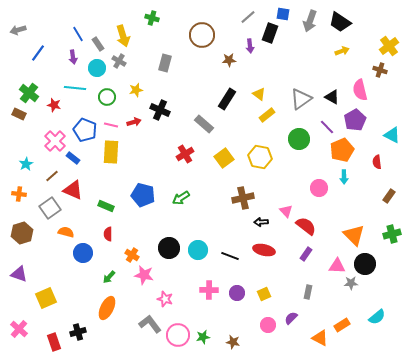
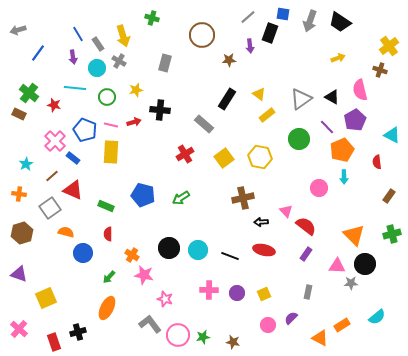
yellow arrow at (342, 51): moved 4 px left, 7 px down
black cross at (160, 110): rotated 18 degrees counterclockwise
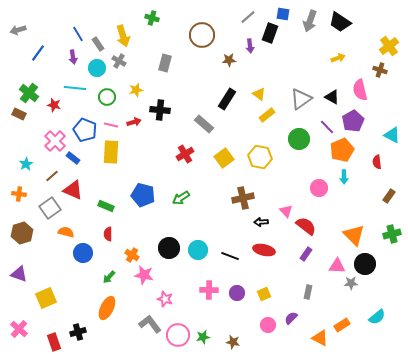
purple pentagon at (355, 120): moved 2 px left, 1 px down
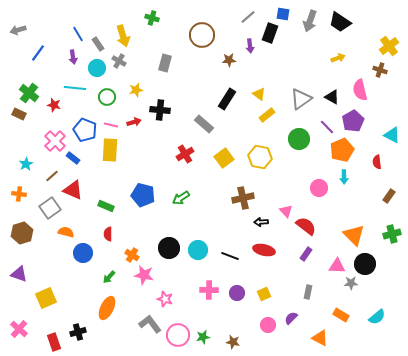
yellow rectangle at (111, 152): moved 1 px left, 2 px up
orange rectangle at (342, 325): moved 1 px left, 10 px up; rotated 63 degrees clockwise
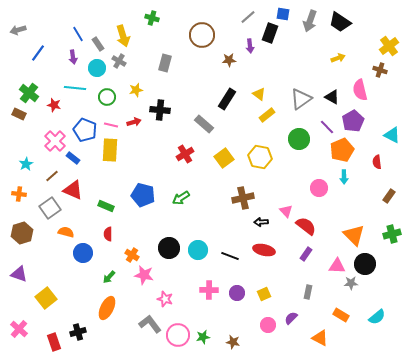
yellow square at (46, 298): rotated 15 degrees counterclockwise
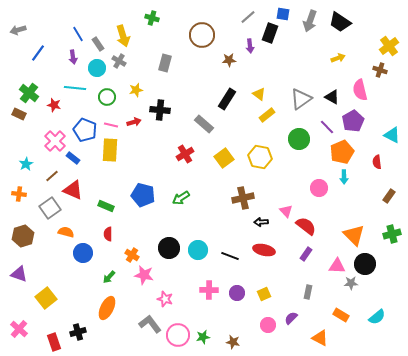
orange pentagon at (342, 150): moved 2 px down
brown hexagon at (22, 233): moved 1 px right, 3 px down
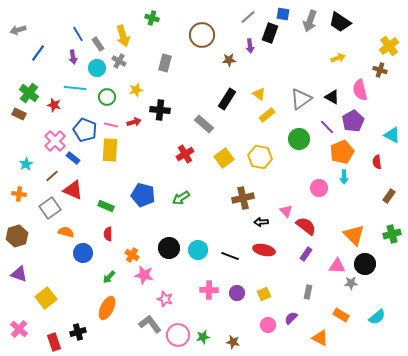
brown hexagon at (23, 236): moved 6 px left
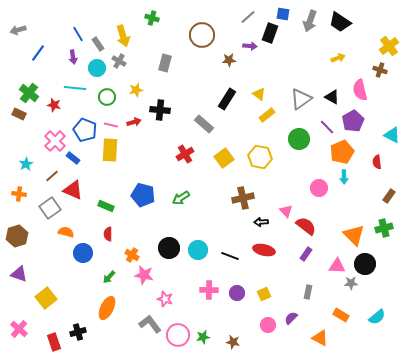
purple arrow at (250, 46): rotated 80 degrees counterclockwise
green cross at (392, 234): moved 8 px left, 6 px up
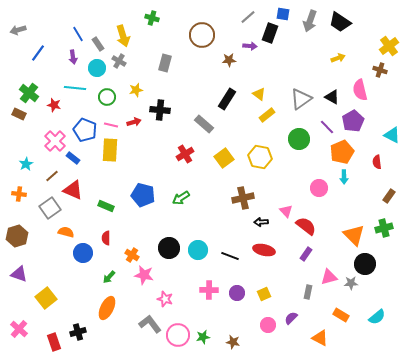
red semicircle at (108, 234): moved 2 px left, 4 px down
pink triangle at (337, 266): moved 8 px left, 11 px down; rotated 18 degrees counterclockwise
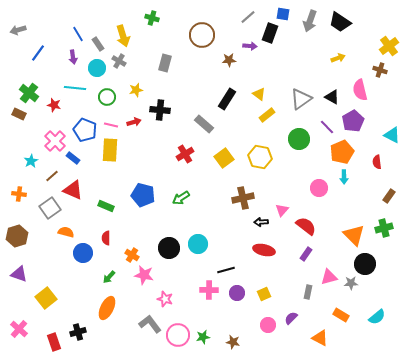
cyan star at (26, 164): moved 5 px right, 3 px up
pink triangle at (286, 211): moved 4 px left, 1 px up; rotated 24 degrees clockwise
cyan circle at (198, 250): moved 6 px up
black line at (230, 256): moved 4 px left, 14 px down; rotated 36 degrees counterclockwise
